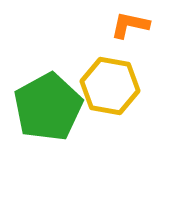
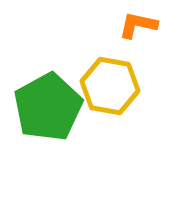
orange L-shape: moved 8 px right
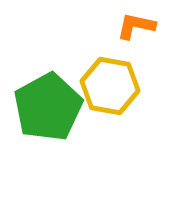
orange L-shape: moved 2 px left, 1 px down
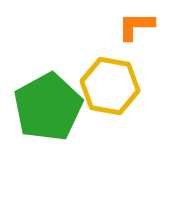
orange L-shape: rotated 12 degrees counterclockwise
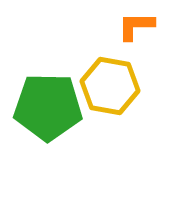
green pentagon: rotated 30 degrees clockwise
